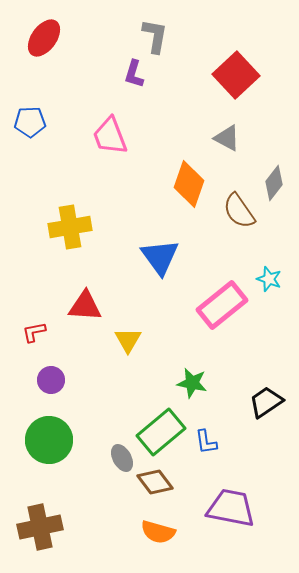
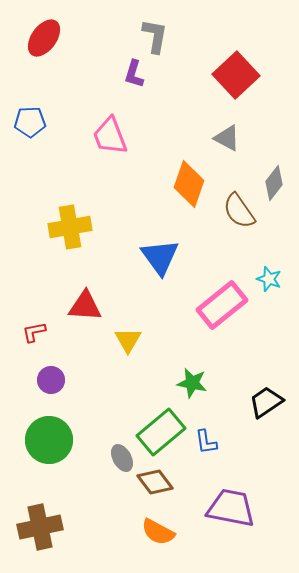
orange semicircle: rotated 12 degrees clockwise
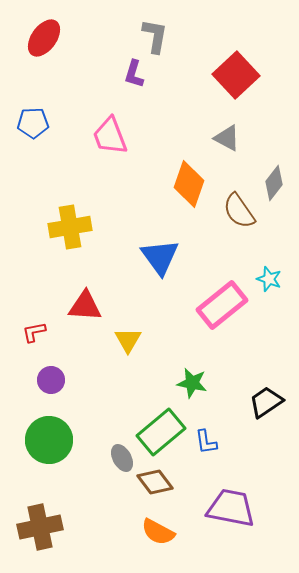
blue pentagon: moved 3 px right, 1 px down
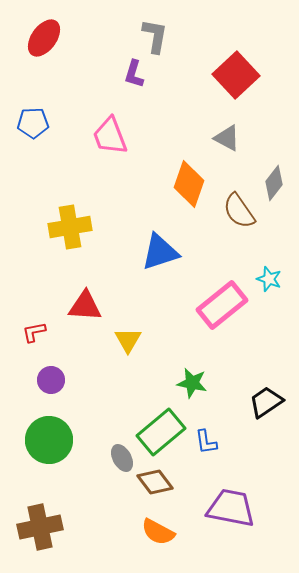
blue triangle: moved 5 px up; rotated 48 degrees clockwise
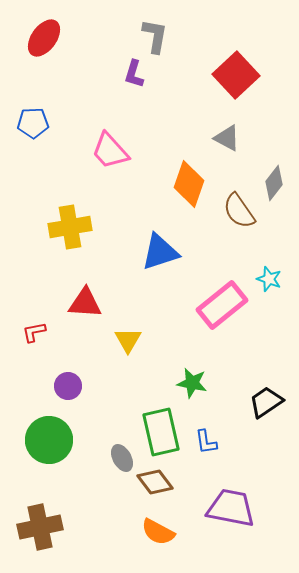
pink trapezoid: moved 15 px down; rotated 21 degrees counterclockwise
red triangle: moved 3 px up
purple circle: moved 17 px right, 6 px down
green rectangle: rotated 63 degrees counterclockwise
